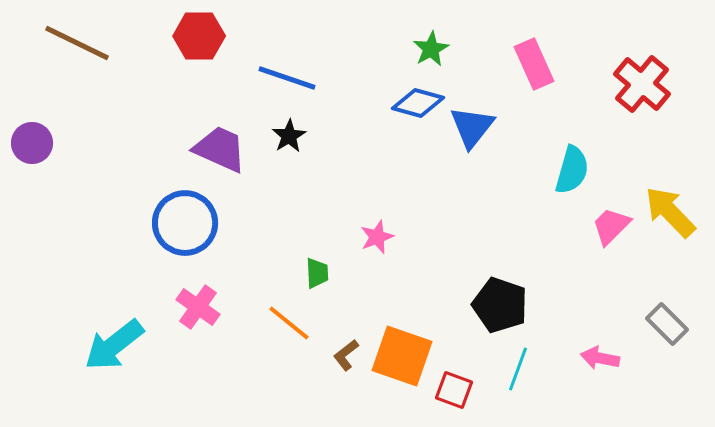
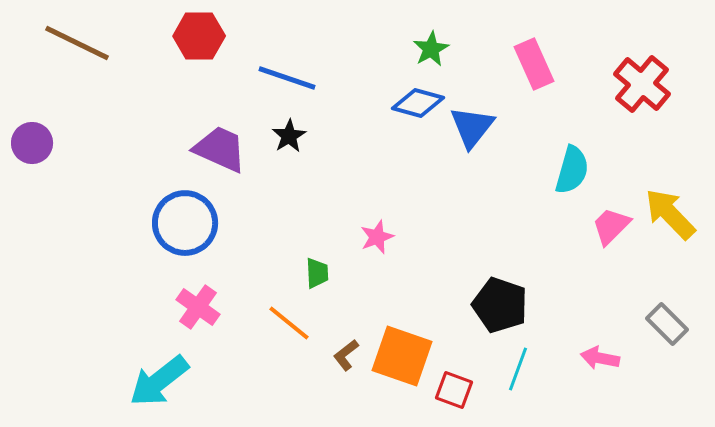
yellow arrow: moved 2 px down
cyan arrow: moved 45 px right, 36 px down
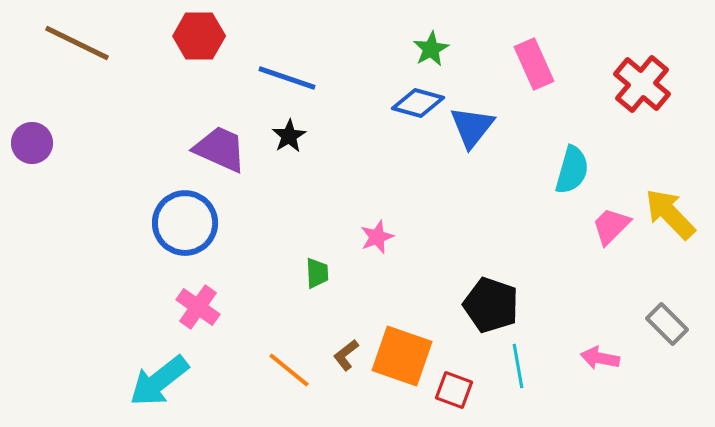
black pentagon: moved 9 px left
orange line: moved 47 px down
cyan line: moved 3 px up; rotated 30 degrees counterclockwise
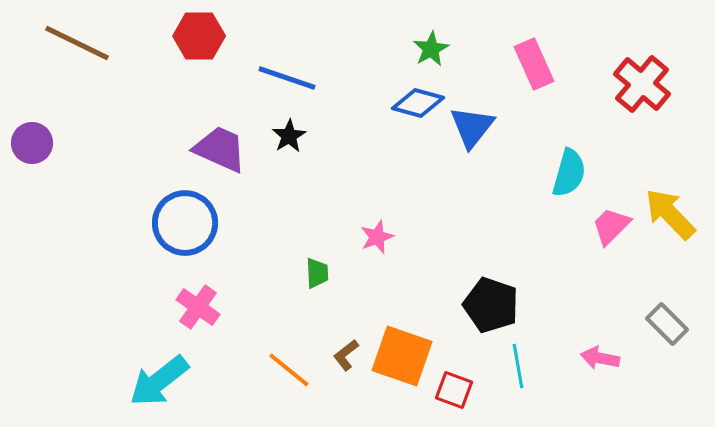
cyan semicircle: moved 3 px left, 3 px down
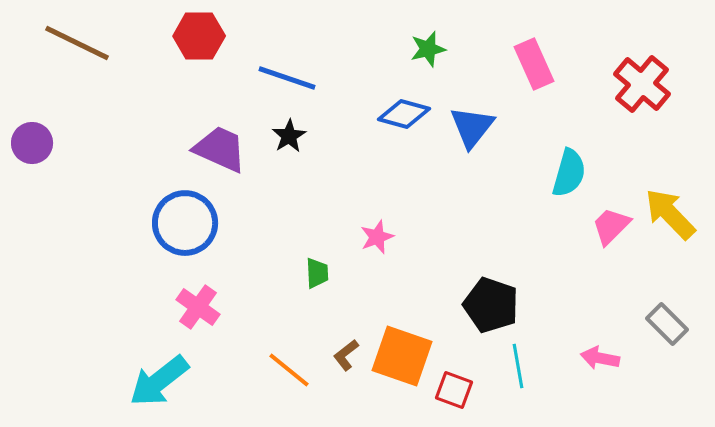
green star: moved 3 px left; rotated 15 degrees clockwise
blue diamond: moved 14 px left, 11 px down
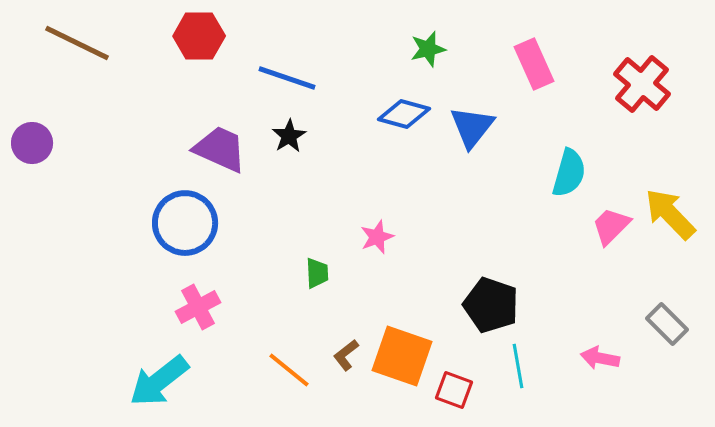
pink cross: rotated 27 degrees clockwise
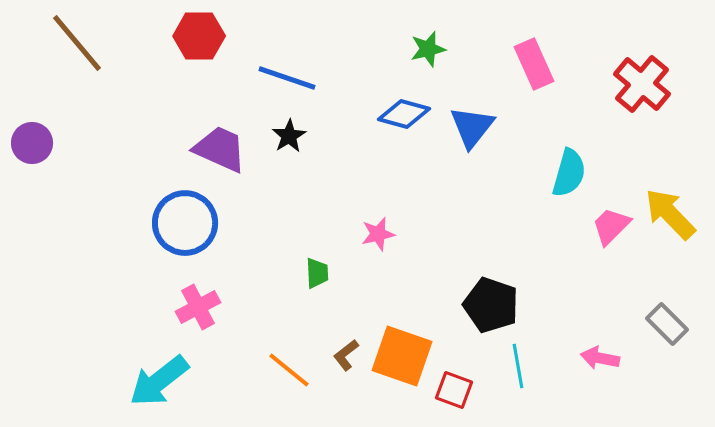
brown line: rotated 24 degrees clockwise
pink star: moved 1 px right, 3 px up; rotated 8 degrees clockwise
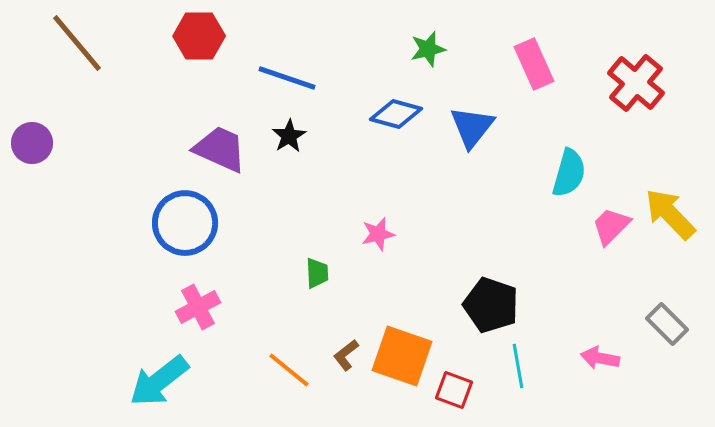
red cross: moved 6 px left, 1 px up
blue diamond: moved 8 px left
